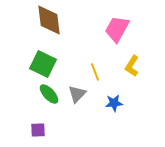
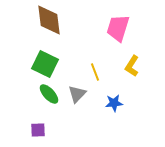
pink trapezoid: moved 1 px right, 1 px up; rotated 12 degrees counterclockwise
green square: moved 2 px right
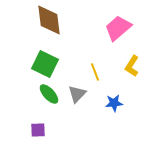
pink trapezoid: rotated 32 degrees clockwise
